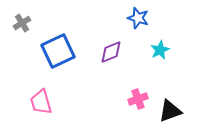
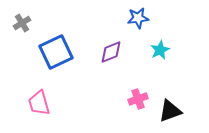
blue star: rotated 25 degrees counterclockwise
blue square: moved 2 px left, 1 px down
pink trapezoid: moved 2 px left, 1 px down
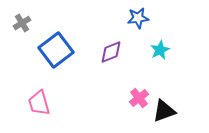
blue square: moved 2 px up; rotated 12 degrees counterclockwise
pink cross: moved 1 px right, 1 px up; rotated 18 degrees counterclockwise
black triangle: moved 6 px left
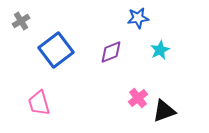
gray cross: moved 1 px left, 2 px up
pink cross: moved 1 px left
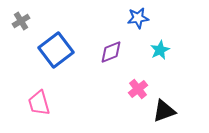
pink cross: moved 9 px up
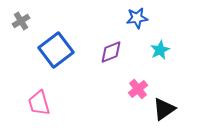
blue star: moved 1 px left
black triangle: moved 2 px up; rotated 15 degrees counterclockwise
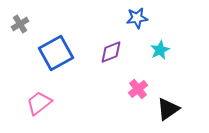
gray cross: moved 1 px left, 3 px down
blue square: moved 3 px down; rotated 8 degrees clockwise
pink trapezoid: rotated 68 degrees clockwise
black triangle: moved 4 px right
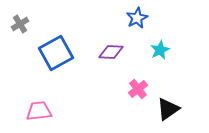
blue star: rotated 20 degrees counterclockwise
purple diamond: rotated 25 degrees clockwise
pink trapezoid: moved 8 px down; rotated 32 degrees clockwise
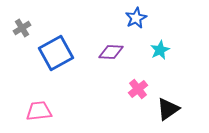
blue star: moved 1 px left
gray cross: moved 2 px right, 4 px down
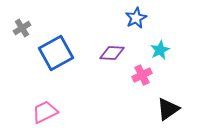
purple diamond: moved 1 px right, 1 px down
pink cross: moved 4 px right, 14 px up; rotated 12 degrees clockwise
pink trapezoid: moved 6 px right, 1 px down; rotated 20 degrees counterclockwise
